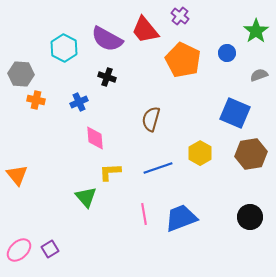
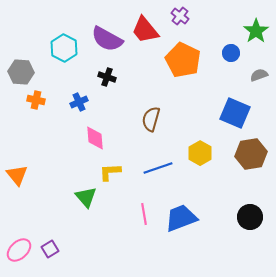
blue circle: moved 4 px right
gray hexagon: moved 2 px up
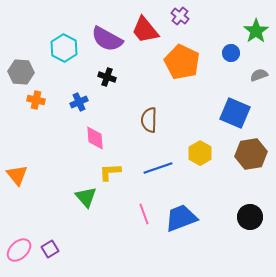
orange pentagon: moved 1 px left, 2 px down
brown semicircle: moved 2 px left, 1 px down; rotated 15 degrees counterclockwise
pink line: rotated 10 degrees counterclockwise
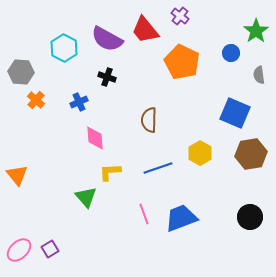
gray semicircle: rotated 78 degrees counterclockwise
orange cross: rotated 30 degrees clockwise
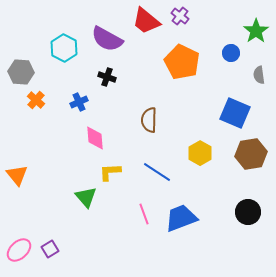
red trapezoid: moved 1 px right, 9 px up; rotated 12 degrees counterclockwise
blue line: moved 1 px left, 4 px down; rotated 52 degrees clockwise
black circle: moved 2 px left, 5 px up
